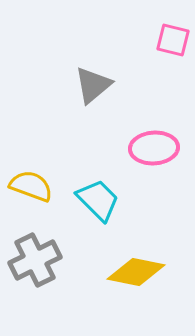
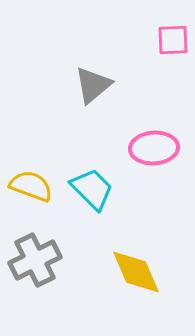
pink square: rotated 16 degrees counterclockwise
cyan trapezoid: moved 6 px left, 11 px up
yellow diamond: rotated 56 degrees clockwise
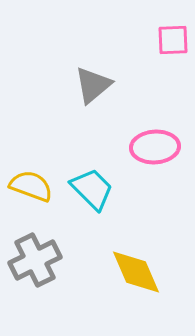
pink ellipse: moved 1 px right, 1 px up
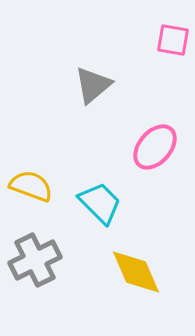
pink square: rotated 12 degrees clockwise
pink ellipse: rotated 45 degrees counterclockwise
cyan trapezoid: moved 8 px right, 14 px down
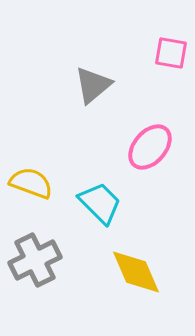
pink square: moved 2 px left, 13 px down
pink ellipse: moved 5 px left
yellow semicircle: moved 3 px up
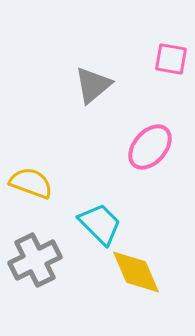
pink square: moved 6 px down
cyan trapezoid: moved 21 px down
